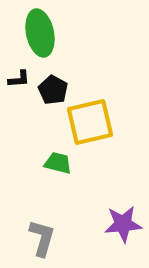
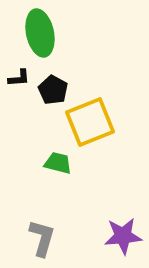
black L-shape: moved 1 px up
yellow square: rotated 9 degrees counterclockwise
purple star: moved 12 px down
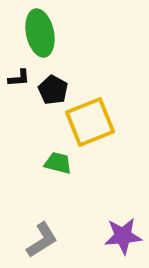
gray L-shape: moved 2 px down; rotated 42 degrees clockwise
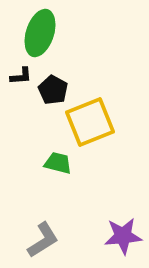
green ellipse: rotated 30 degrees clockwise
black L-shape: moved 2 px right, 2 px up
gray L-shape: moved 1 px right
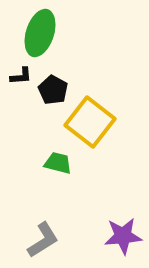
yellow square: rotated 30 degrees counterclockwise
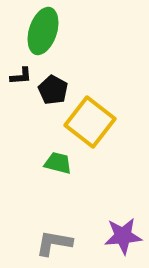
green ellipse: moved 3 px right, 2 px up
gray L-shape: moved 11 px right, 3 px down; rotated 138 degrees counterclockwise
